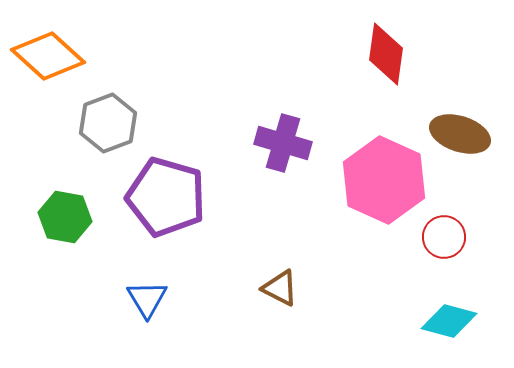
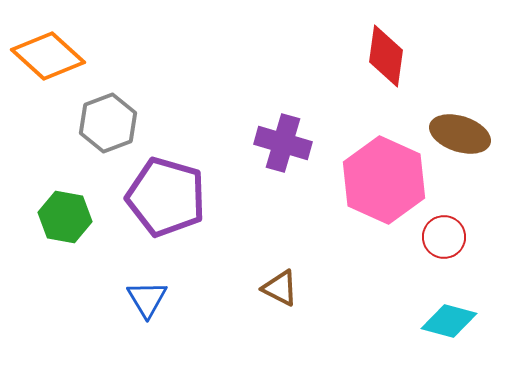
red diamond: moved 2 px down
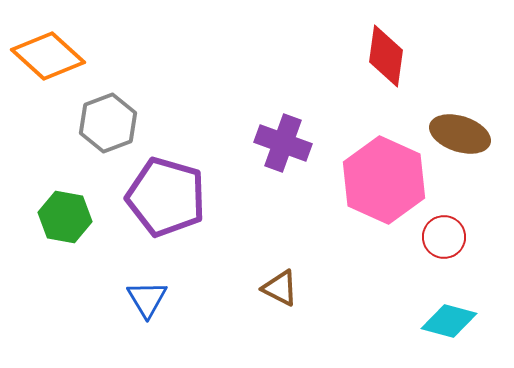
purple cross: rotated 4 degrees clockwise
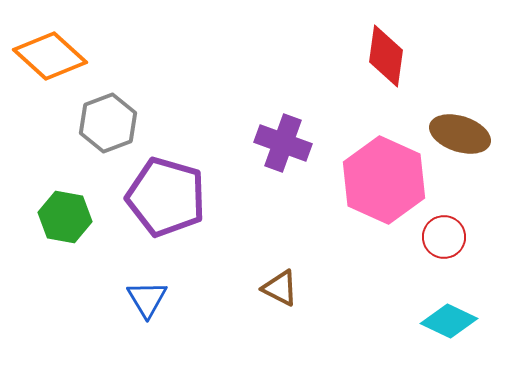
orange diamond: moved 2 px right
cyan diamond: rotated 10 degrees clockwise
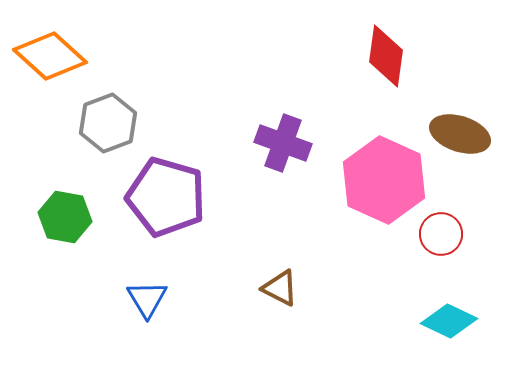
red circle: moved 3 px left, 3 px up
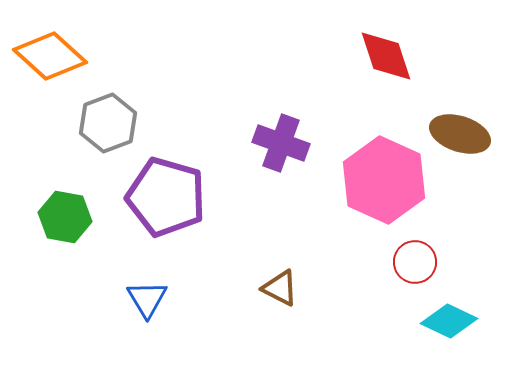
red diamond: rotated 26 degrees counterclockwise
purple cross: moved 2 px left
red circle: moved 26 px left, 28 px down
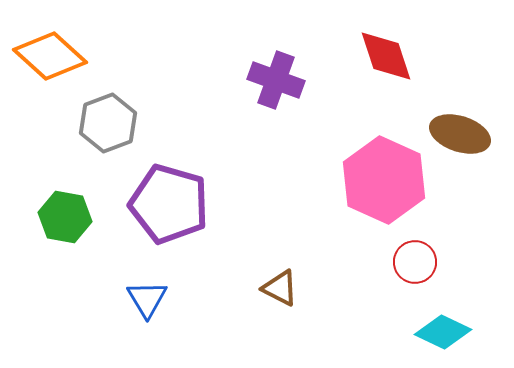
purple cross: moved 5 px left, 63 px up
purple pentagon: moved 3 px right, 7 px down
cyan diamond: moved 6 px left, 11 px down
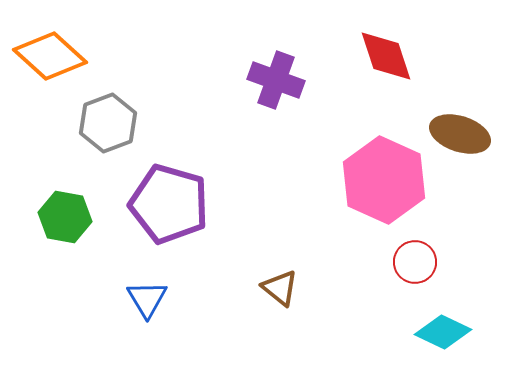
brown triangle: rotated 12 degrees clockwise
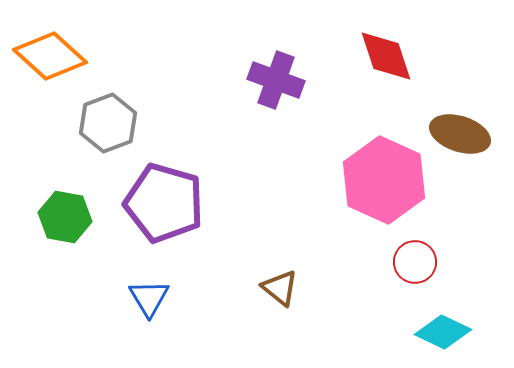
purple pentagon: moved 5 px left, 1 px up
blue triangle: moved 2 px right, 1 px up
